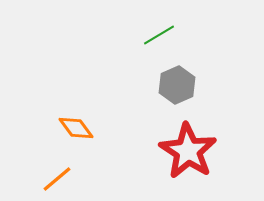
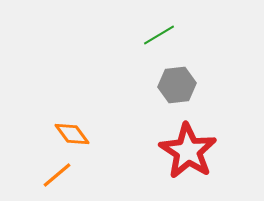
gray hexagon: rotated 18 degrees clockwise
orange diamond: moved 4 px left, 6 px down
orange line: moved 4 px up
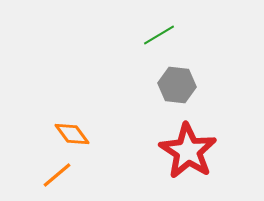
gray hexagon: rotated 12 degrees clockwise
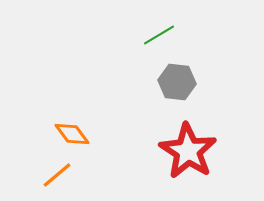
gray hexagon: moved 3 px up
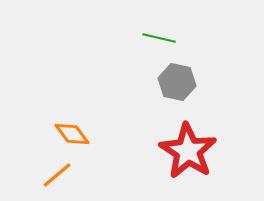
green line: moved 3 px down; rotated 44 degrees clockwise
gray hexagon: rotated 6 degrees clockwise
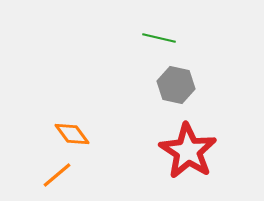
gray hexagon: moved 1 px left, 3 px down
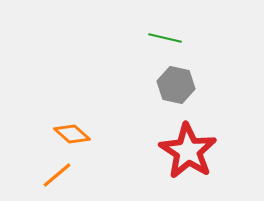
green line: moved 6 px right
orange diamond: rotated 12 degrees counterclockwise
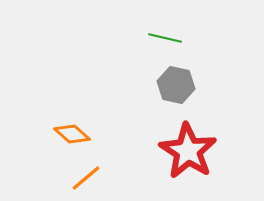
orange line: moved 29 px right, 3 px down
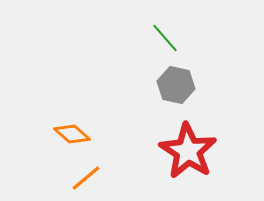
green line: rotated 36 degrees clockwise
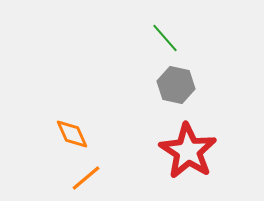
orange diamond: rotated 24 degrees clockwise
